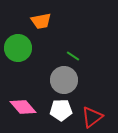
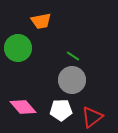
gray circle: moved 8 px right
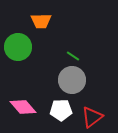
orange trapezoid: rotated 10 degrees clockwise
green circle: moved 1 px up
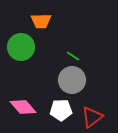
green circle: moved 3 px right
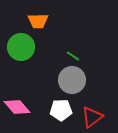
orange trapezoid: moved 3 px left
pink diamond: moved 6 px left
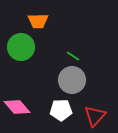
red triangle: moved 3 px right, 1 px up; rotated 10 degrees counterclockwise
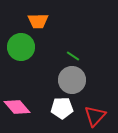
white pentagon: moved 1 px right, 2 px up
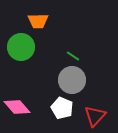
white pentagon: rotated 25 degrees clockwise
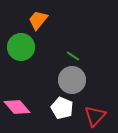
orange trapezoid: moved 1 px up; rotated 130 degrees clockwise
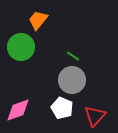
pink diamond: moved 1 px right, 3 px down; rotated 68 degrees counterclockwise
